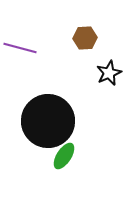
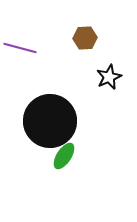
black star: moved 4 px down
black circle: moved 2 px right
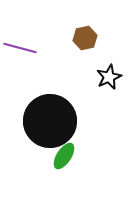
brown hexagon: rotated 10 degrees counterclockwise
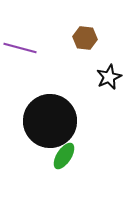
brown hexagon: rotated 20 degrees clockwise
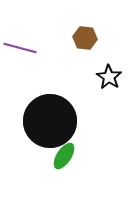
black star: rotated 15 degrees counterclockwise
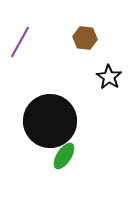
purple line: moved 6 px up; rotated 76 degrees counterclockwise
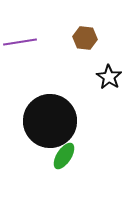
purple line: rotated 52 degrees clockwise
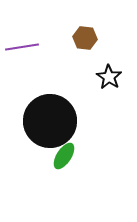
purple line: moved 2 px right, 5 px down
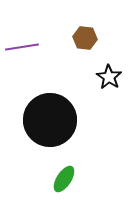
black circle: moved 1 px up
green ellipse: moved 23 px down
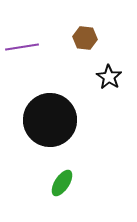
green ellipse: moved 2 px left, 4 px down
